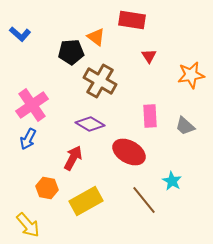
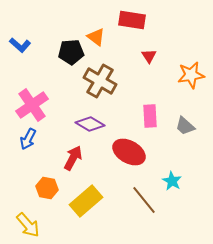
blue L-shape: moved 11 px down
yellow rectangle: rotated 12 degrees counterclockwise
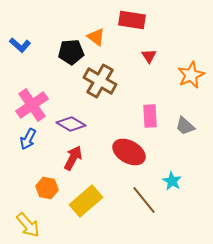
orange star: rotated 16 degrees counterclockwise
purple diamond: moved 19 px left
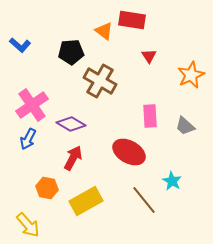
orange triangle: moved 8 px right, 6 px up
yellow rectangle: rotated 12 degrees clockwise
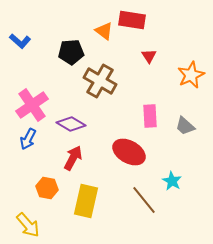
blue L-shape: moved 4 px up
yellow rectangle: rotated 48 degrees counterclockwise
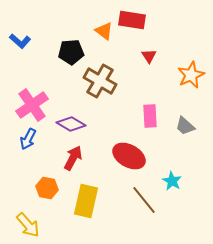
red ellipse: moved 4 px down
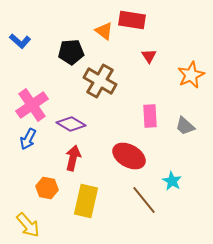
red arrow: rotated 15 degrees counterclockwise
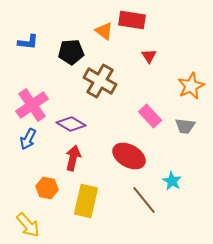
blue L-shape: moved 8 px right, 1 px down; rotated 35 degrees counterclockwise
orange star: moved 11 px down
pink rectangle: rotated 40 degrees counterclockwise
gray trapezoid: rotated 35 degrees counterclockwise
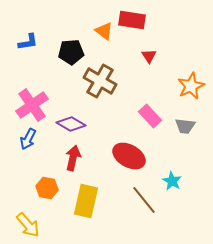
blue L-shape: rotated 15 degrees counterclockwise
